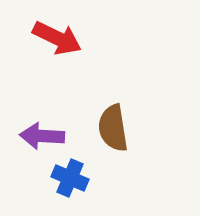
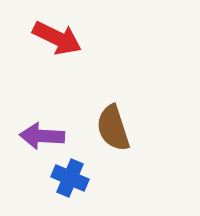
brown semicircle: rotated 9 degrees counterclockwise
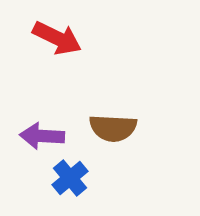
brown semicircle: rotated 69 degrees counterclockwise
blue cross: rotated 27 degrees clockwise
